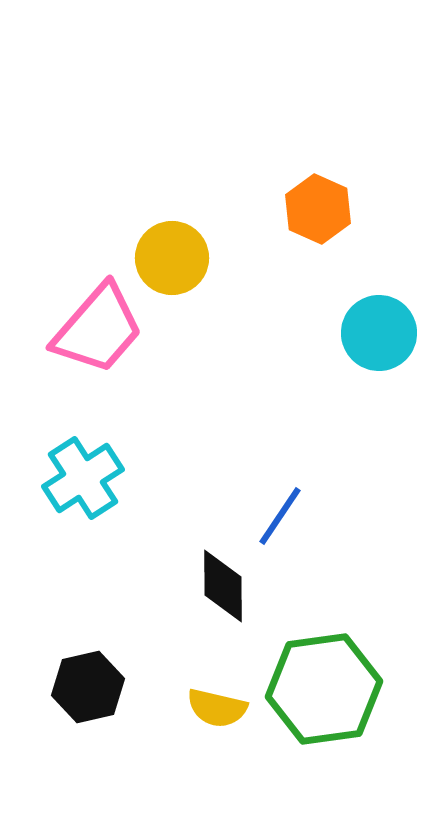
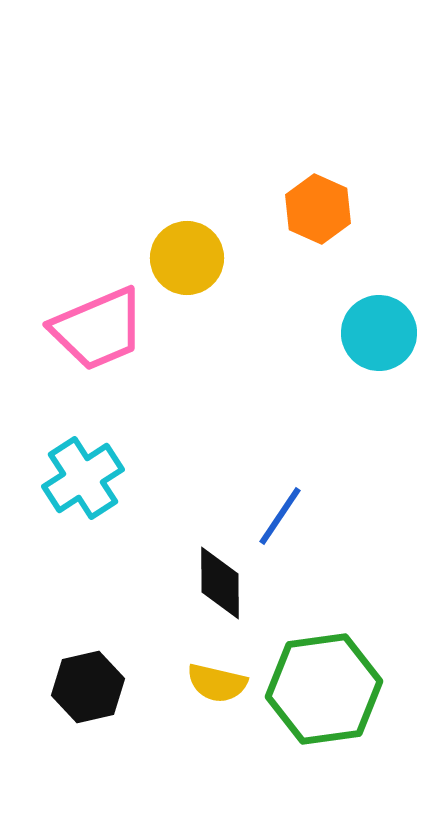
yellow circle: moved 15 px right
pink trapezoid: rotated 26 degrees clockwise
black diamond: moved 3 px left, 3 px up
yellow semicircle: moved 25 px up
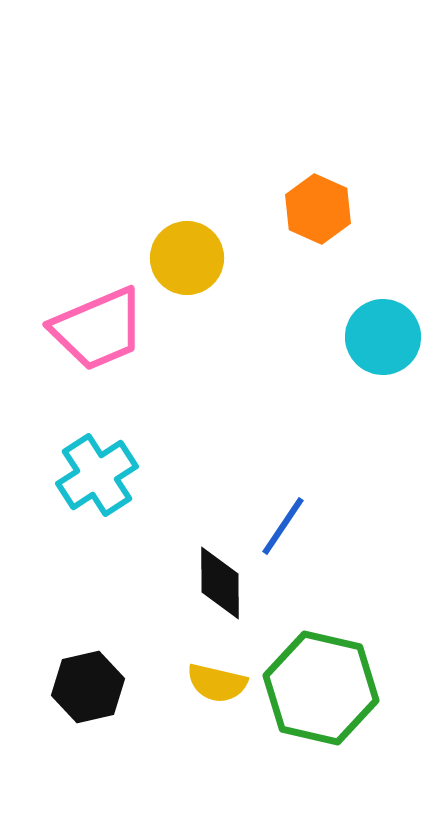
cyan circle: moved 4 px right, 4 px down
cyan cross: moved 14 px right, 3 px up
blue line: moved 3 px right, 10 px down
green hexagon: moved 3 px left, 1 px up; rotated 21 degrees clockwise
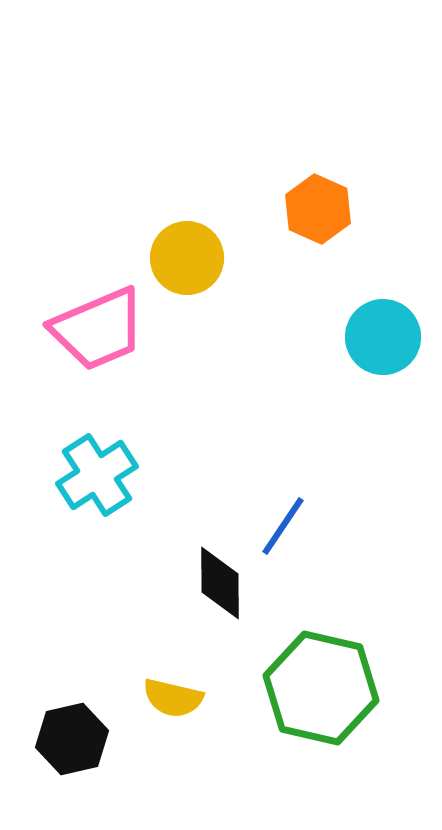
yellow semicircle: moved 44 px left, 15 px down
black hexagon: moved 16 px left, 52 px down
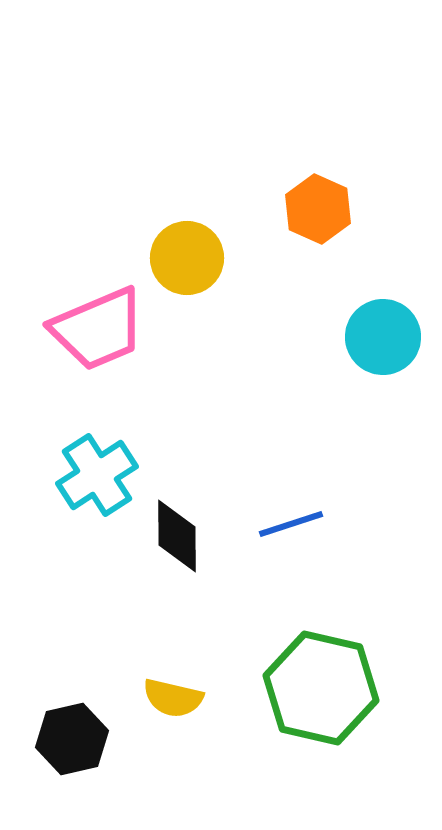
blue line: moved 8 px right, 2 px up; rotated 38 degrees clockwise
black diamond: moved 43 px left, 47 px up
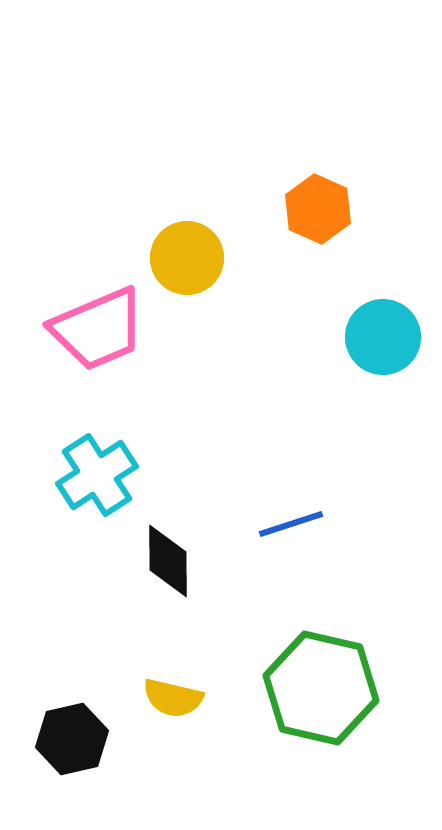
black diamond: moved 9 px left, 25 px down
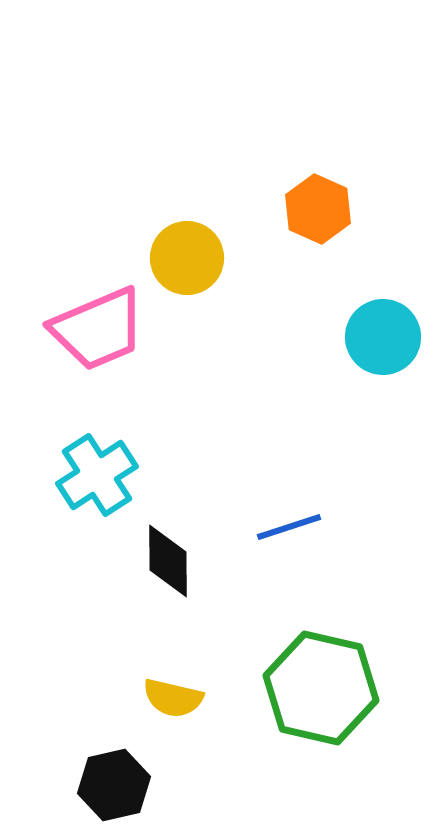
blue line: moved 2 px left, 3 px down
black hexagon: moved 42 px right, 46 px down
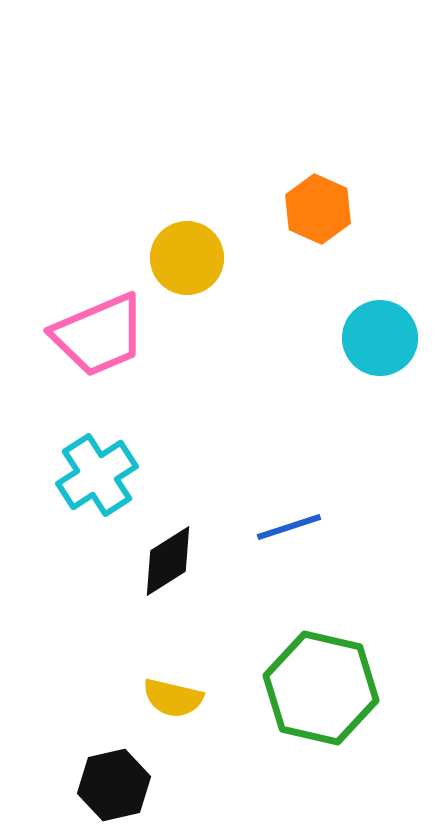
pink trapezoid: moved 1 px right, 6 px down
cyan circle: moved 3 px left, 1 px down
black diamond: rotated 58 degrees clockwise
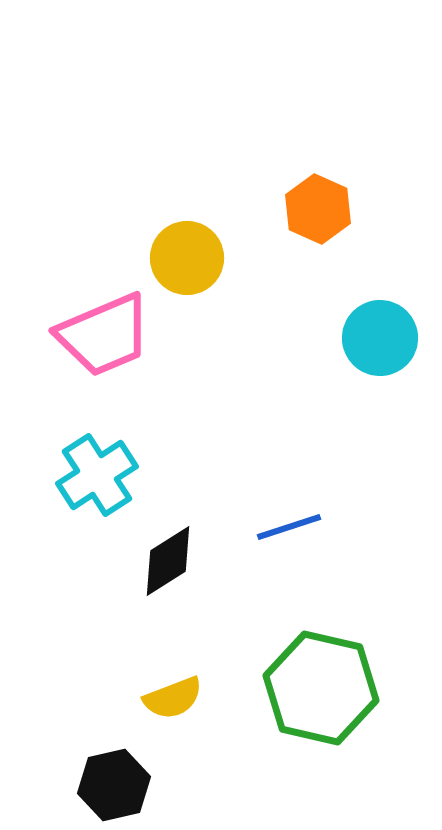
pink trapezoid: moved 5 px right
yellow semicircle: rotated 34 degrees counterclockwise
